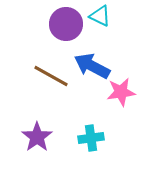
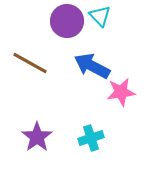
cyan triangle: rotated 20 degrees clockwise
purple circle: moved 1 px right, 3 px up
brown line: moved 21 px left, 13 px up
cyan cross: rotated 10 degrees counterclockwise
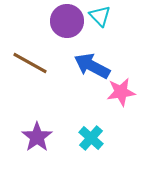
cyan cross: rotated 30 degrees counterclockwise
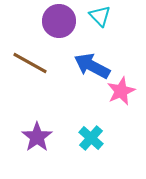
purple circle: moved 8 px left
pink star: moved 1 px up; rotated 16 degrees counterclockwise
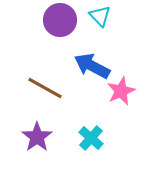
purple circle: moved 1 px right, 1 px up
brown line: moved 15 px right, 25 px down
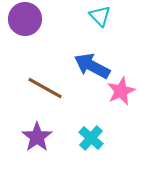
purple circle: moved 35 px left, 1 px up
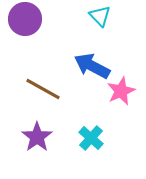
brown line: moved 2 px left, 1 px down
